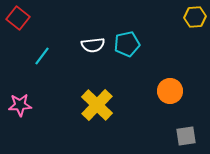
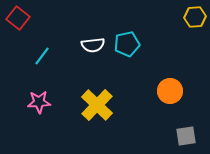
pink star: moved 19 px right, 3 px up
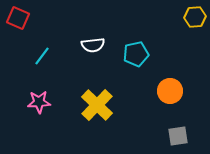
red square: rotated 15 degrees counterclockwise
cyan pentagon: moved 9 px right, 10 px down
gray square: moved 8 px left
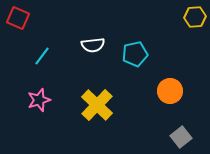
cyan pentagon: moved 1 px left
pink star: moved 2 px up; rotated 15 degrees counterclockwise
gray square: moved 3 px right, 1 px down; rotated 30 degrees counterclockwise
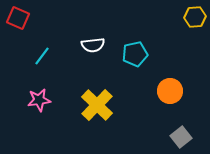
pink star: rotated 10 degrees clockwise
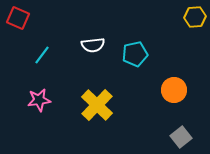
cyan line: moved 1 px up
orange circle: moved 4 px right, 1 px up
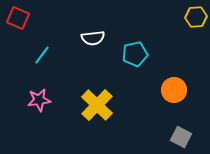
yellow hexagon: moved 1 px right
white semicircle: moved 7 px up
gray square: rotated 25 degrees counterclockwise
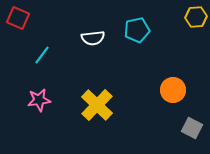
cyan pentagon: moved 2 px right, 24 px up
orange circle: moved 1 px left
gray square: moved 11 px right, 9 px up
